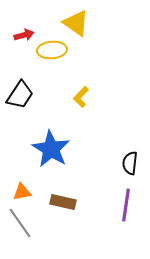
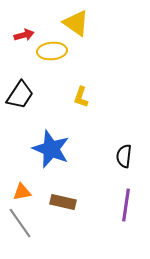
yellow ellipse: moved 1 px down
yellow L-shape: rotated 25 degrees counterclockwise
blue star: rotated 9 degrees counterclockwise
black semicircle: moved 6 px left, 7 px up
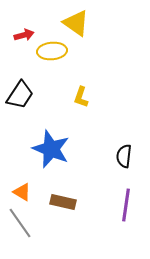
orange triangle: rotated 42 degrees clockwise
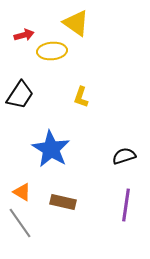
blue star: rotated 9 degrees clockwise
black semicircle: rotated 65 degrees clockwise
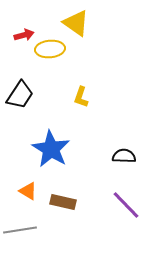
yellow ellipse: moved 2 px left, 2 px up
black semicircle: rotated 20 degrees clockwise
orange triangle: moved 6 px right, 1 px up
purple line: rotated 52 degrees counterclockwise
gray line: moved 7 px down; rotated 64 degrees counterclockwise
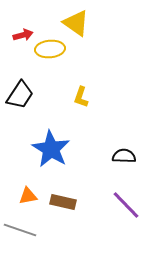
red arrow: moved 1 px left
orange triangle: moved 5 px down; rotated 42 degrees counterclockwise
gray line: rotated 28 degrees clockwise
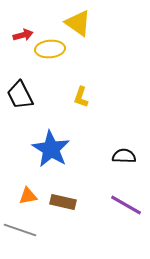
yellow triangle: moved 2 px right
black trapezoid: rotated 120 degrees clockwise
purple line: rotated 16 degrees counterclockwise
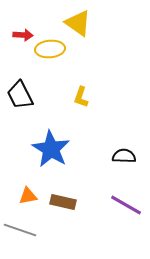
red arrow: rotated 18 degrees clockwise
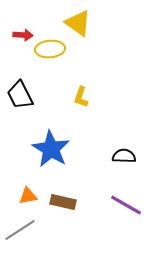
gray line: rotated 52 degrees counterclockwise
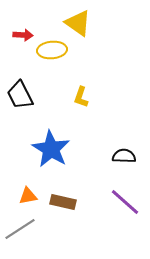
yellow ellipse: moved 2 px right, 1 px down
purple line: moved 1 px left, 3 px up; rotated 12 degrees clockwise
gray line: moved 1 px up
